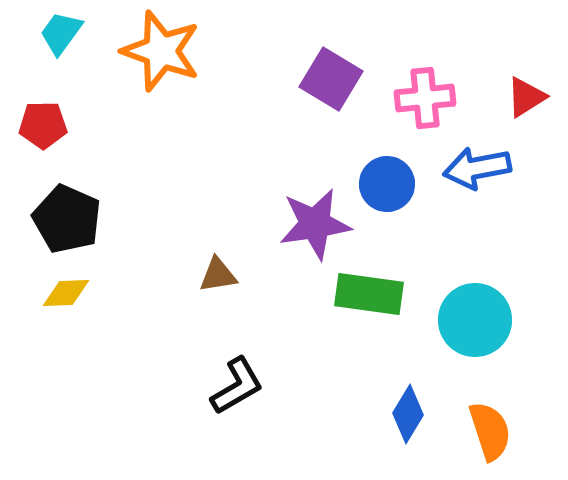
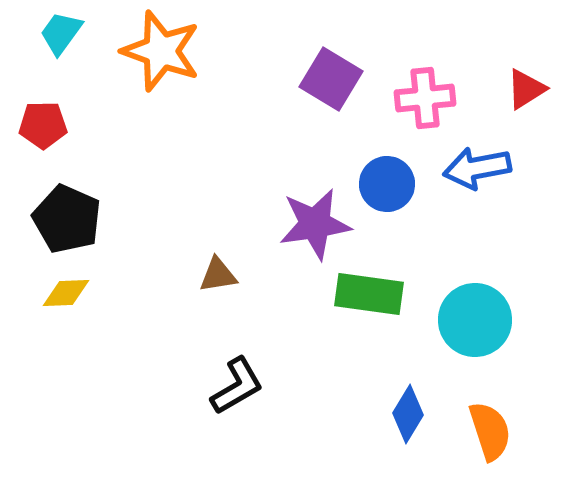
red triangle: moved 8 px up
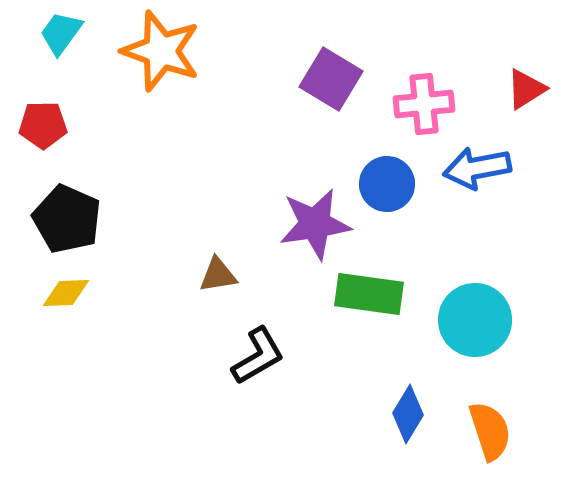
pink cross: moved 1 px left, 6 px down
black L-shape: moved 21 px right, 30 px up
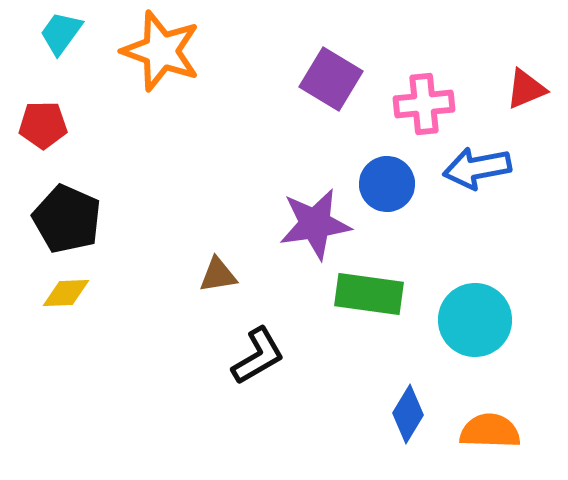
red triangle: rotated 9 degrees clockwise
orange semicircle: rotated 70 degrees counterclockwise
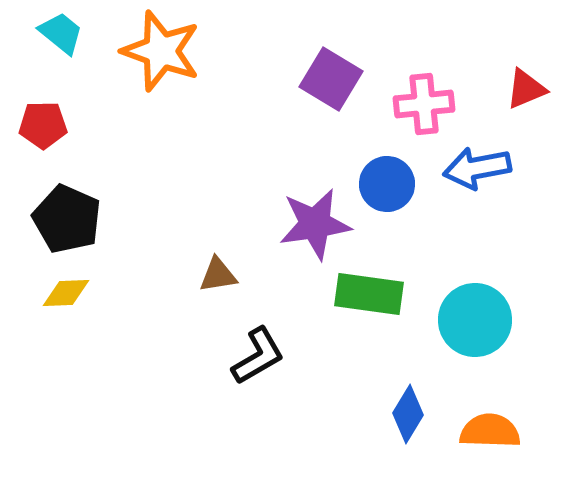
cyan trapezoid: rotated 93 degrees clockwise
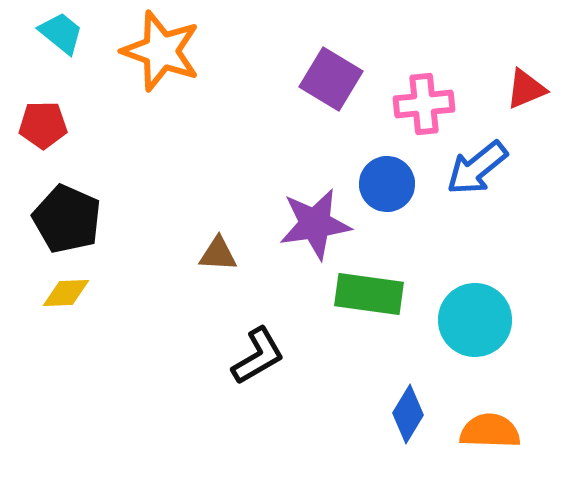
blue arrow: rotated 28 degrees counterclockwise
brown triangle: moved 21 px up; rotated 12 degrees clockwise
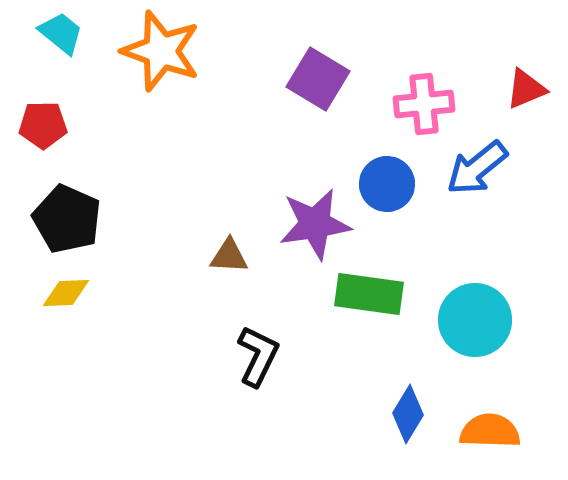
purple square: moved 13 px left
brown triangle: moved 11 px right, 2 px down
black L-shape: rotated 34 degrees counterclockwise
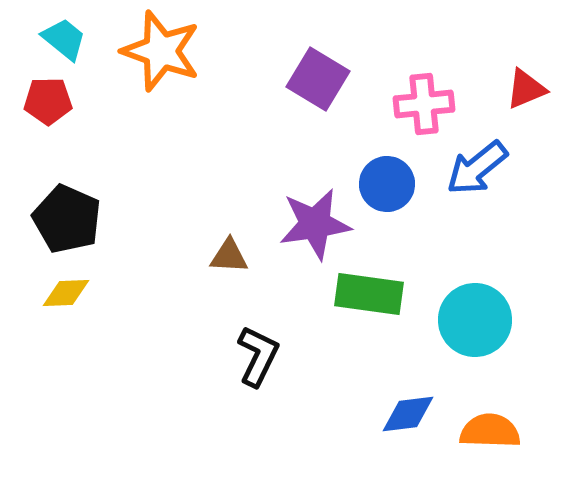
cyan trapezoid: moved 3 px right, 6 px down
red pentagon: moved 5 px right, 24 px up
blue diamond: rotated 52 degrees clockwise
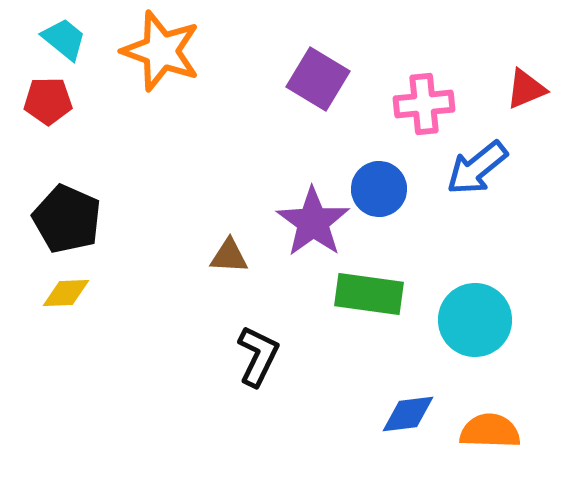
blue circle: moved 8 px left, 5 px down
purple star: moved 2 px left, 2 px up; rotated 28 degrees counterclockwise
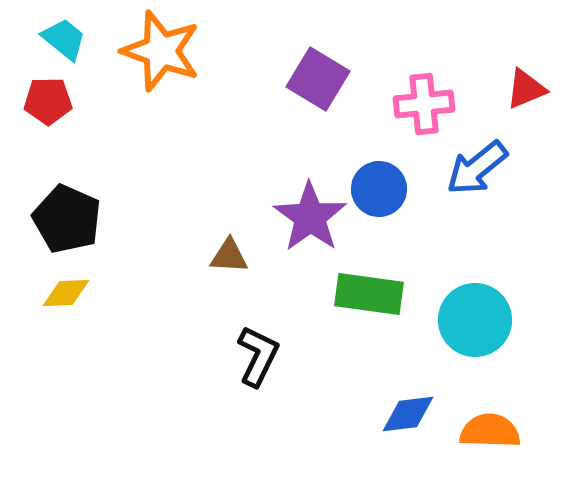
purple star: moved 3 px left, 5 px up
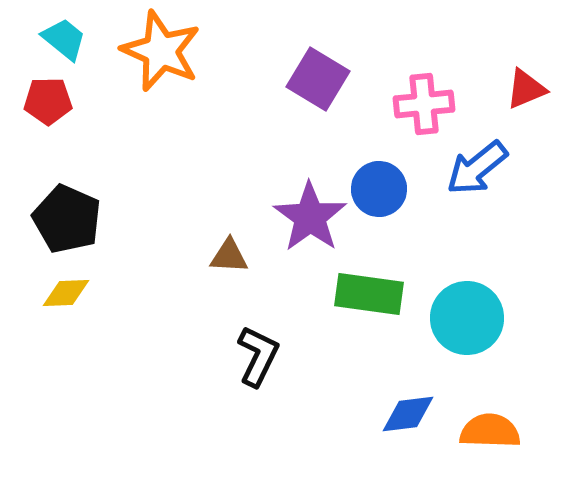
orange star: rotated 4 degrees clockwise
cyan circle: moved 8 px left, 2 px up
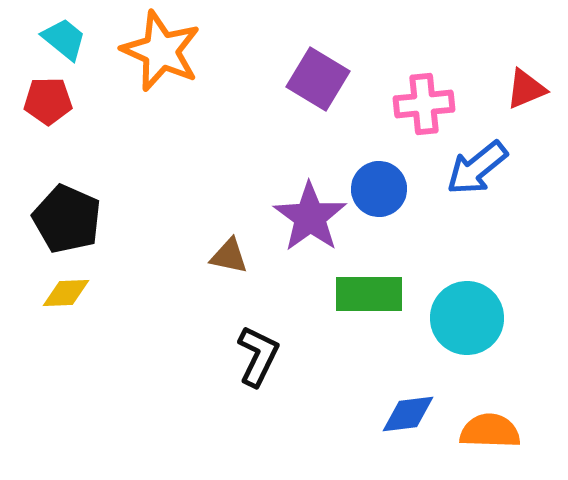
brown triangle: rotated 9 degrees clockwise
green rectangle: rotated 8 degrees counterclockwise
